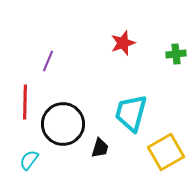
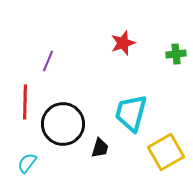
cyan semicircle: moved 2 px left, 3 px down
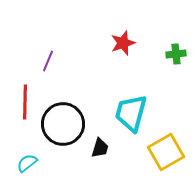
cyan semicircle: rotated 15 degrees clockwise
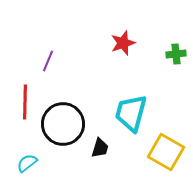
yellow square: rotated 30 degrees counterclockwise
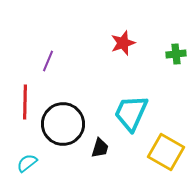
cyan trapezoid: rotated 9 degrees clockwise
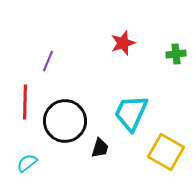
black circle: moved 2 px right, 3 px up
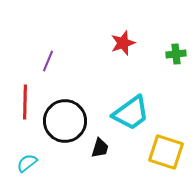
cyan trapezoid: rotated 150 degrees counterclockwise
yellow square: rotated 12 degrees counterclockwise
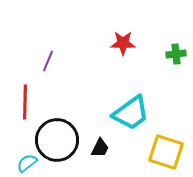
red star: rotated 20 degrees clockwise
black circle: moved 8 px left, 19 px down
black trapezoid: rotated 10 degrees clockwise
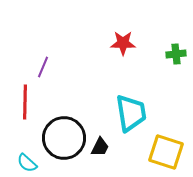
purple line: moved 5 px left, 6 px down
cyan trapezoid: rotated 63 degrees counterclockwise
black circle: moved 7 px right, 2 px up
black trapezoid: moved 1 px up
cyan semicircle: rotated 100 degrees counterclockwise
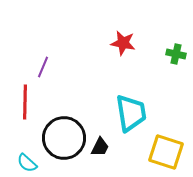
red star: rotated 10 degrees clockwise
green cross: rotated 18 degrees clockwise
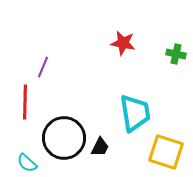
cyan trapezoid: moved 4 px right
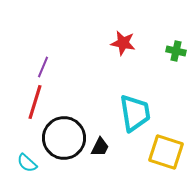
green cross: moved 3 px up
red line: moved 10 px right; rotated 16 degrees clockwise
